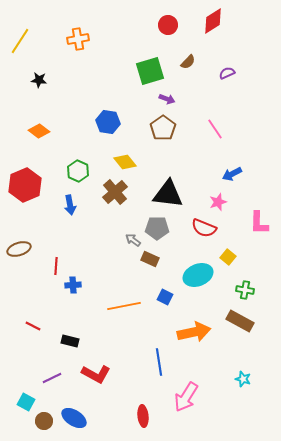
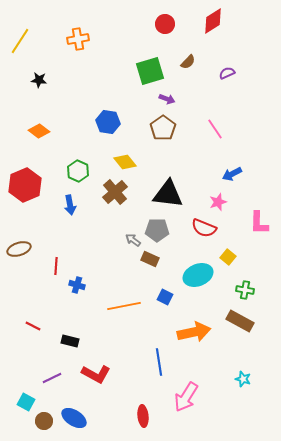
red circle at (168, 25): moved 3 px left, 1 px up
gray pentagon at (157, 228): moved 2 px down
blue cross at (73, 285): moved 4 px right; rotated 21 degrees clockwise
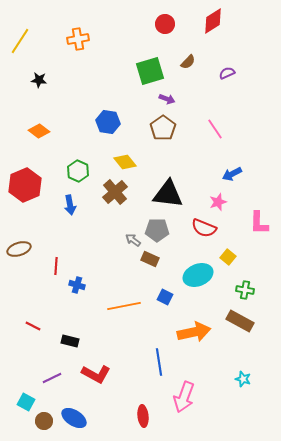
pink arrow at (186, 397): moved 2 px left; rotated 12 degrees counterclockwise
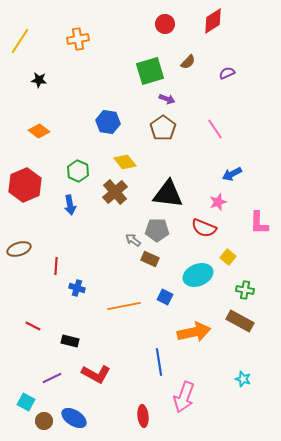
blue cross at (77, 285): moved 3 px down
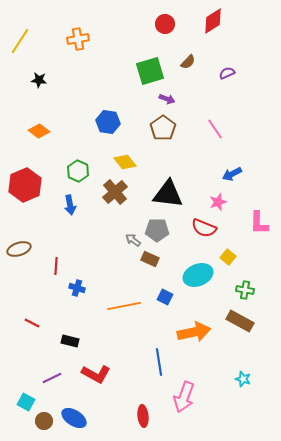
red line at (33, 326): moved 1 px left, 3 px up
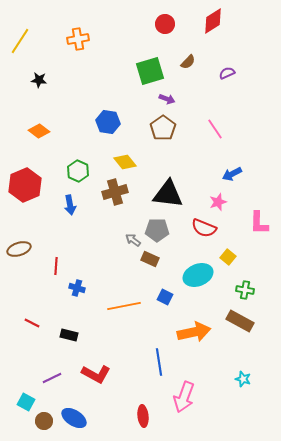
brown cross at (115, 192): rotated 25 degrees clockwise
black rectangle at (70, 341): moved 1 px left, 6 px up
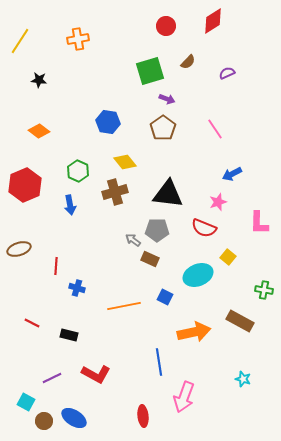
red circle at (165, 24): moved 1 px right, 2 px down
green cross at (245, 290): moved 19 px right
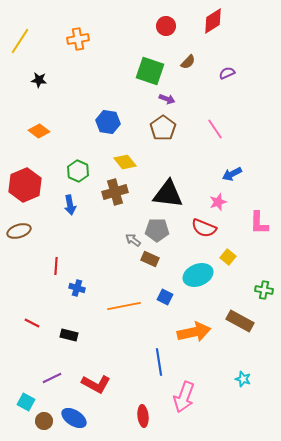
green square at (150, 71): rotated 36 degrees clockwise
brown ellipse at (19, 249): moved 18 px up
red L-shape at (96, 374): moved 10 px down
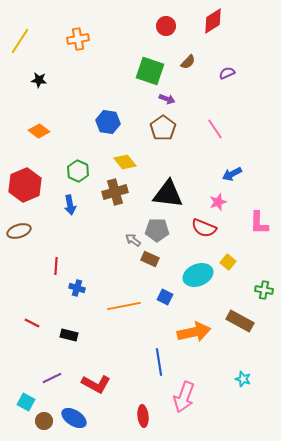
yellow square at (228, 257): moved 5 px down
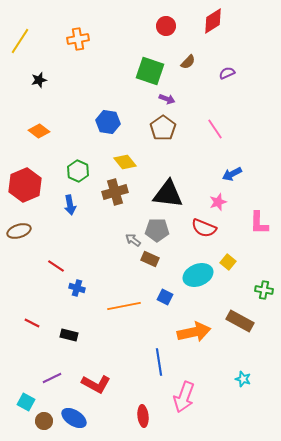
black star at (39, 80): rotated 21 degrees counterclockwise
red line at (56, 266): rotated 60 degrees counterclockwise
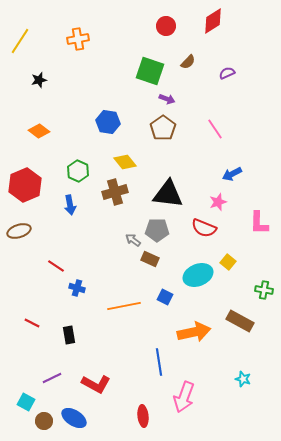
black rectangle at (69, 335): rotated 66 degrees clockwise
